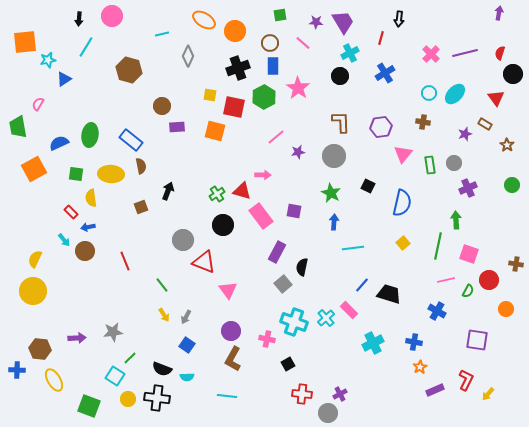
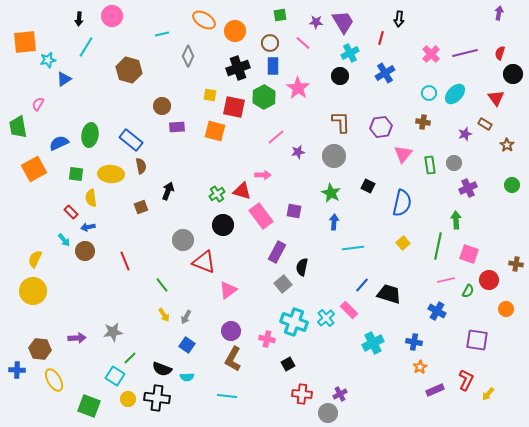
pink triangle at (228, 290): rotated 30 degrees clockwise
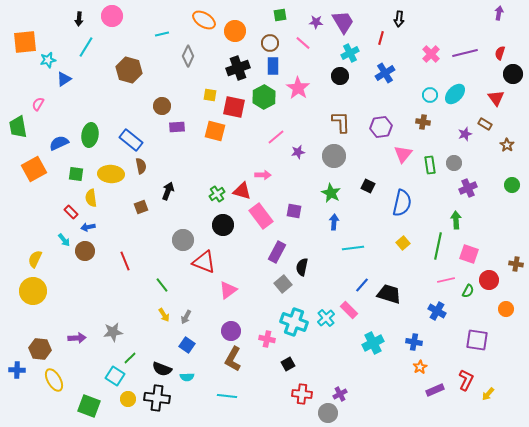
cyan circle at (429, 93): moved 1 px right, 2 px down
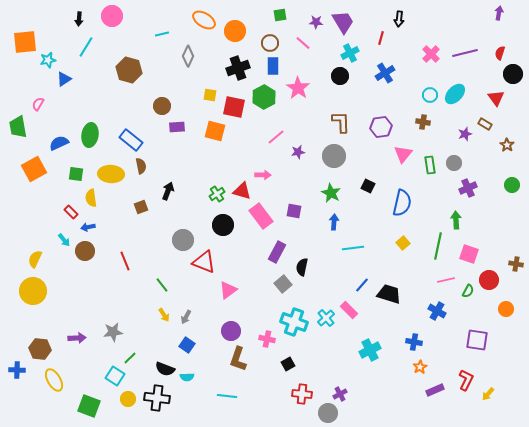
cyan cross at (373, 343): moved 3 px left, 7 px down
brown L-shape at (233, 359): moved 5 px right; rotated 10 degrees counterclockwise
black semicircle at (162, 369): moved 3 px right
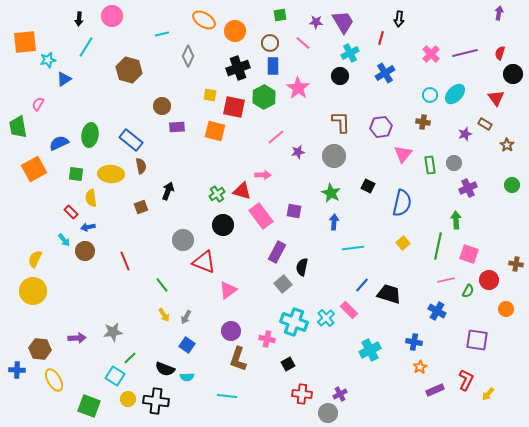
black cross at (157, 398): moved 1 px left, 3 px down
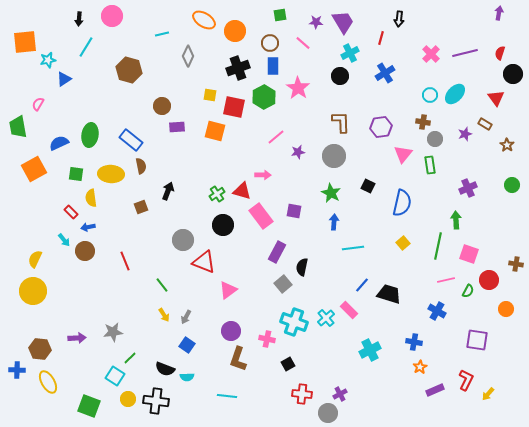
gray circle at (454, 163): moved 19 px left, 24 px up
yellow ellipse at (54, 380): moved 6 px left, 2 px down
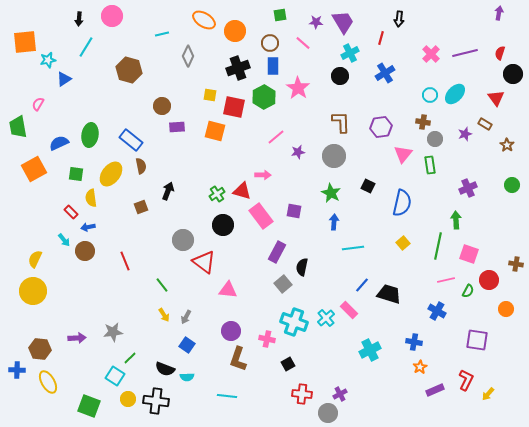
yellow ellipse at (111, 174): rotated 55 degrees counterclockwise
red triangle at (204, 262): rotated 15 degrees clockwise
pink triangle at (228, 290): rotated 42 degrees clockwise
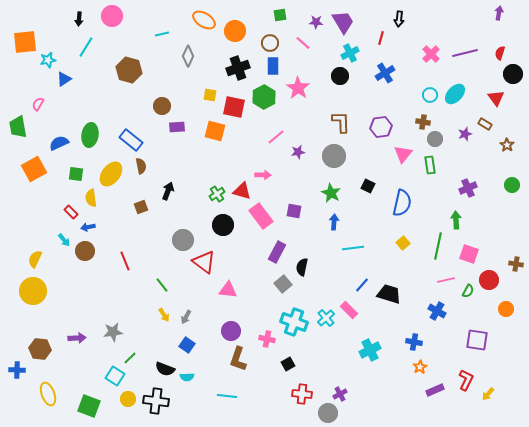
yellow ellipse at (48, 382): moved 12 px down; rotated 10 degrees clockwise
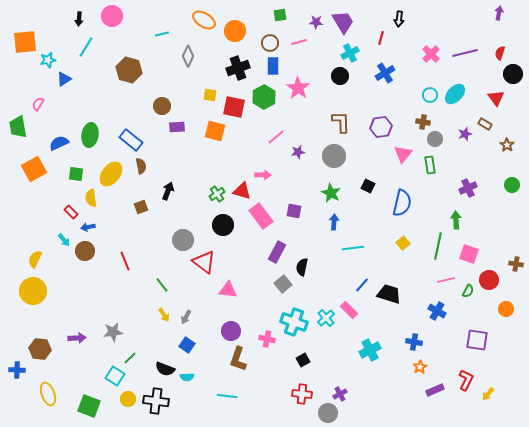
pink line at (303, 43): moved 4 px left, 1 px up; rotated 56 degrees counterclockwise
black square at (288, 364): moved 15 px right, 4 px up
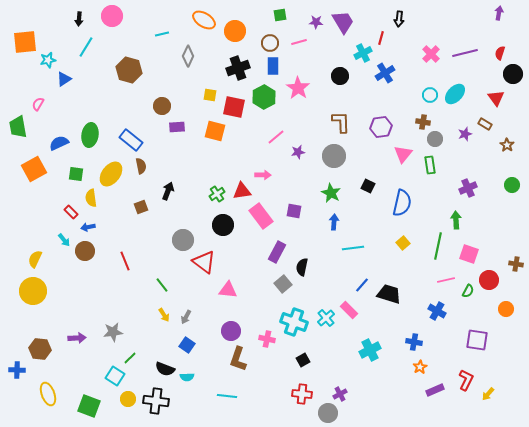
cyan cross at (350, 53): moved 13 px right
red triangle at (242, 191): rotated 24 degrees counterclockwise
